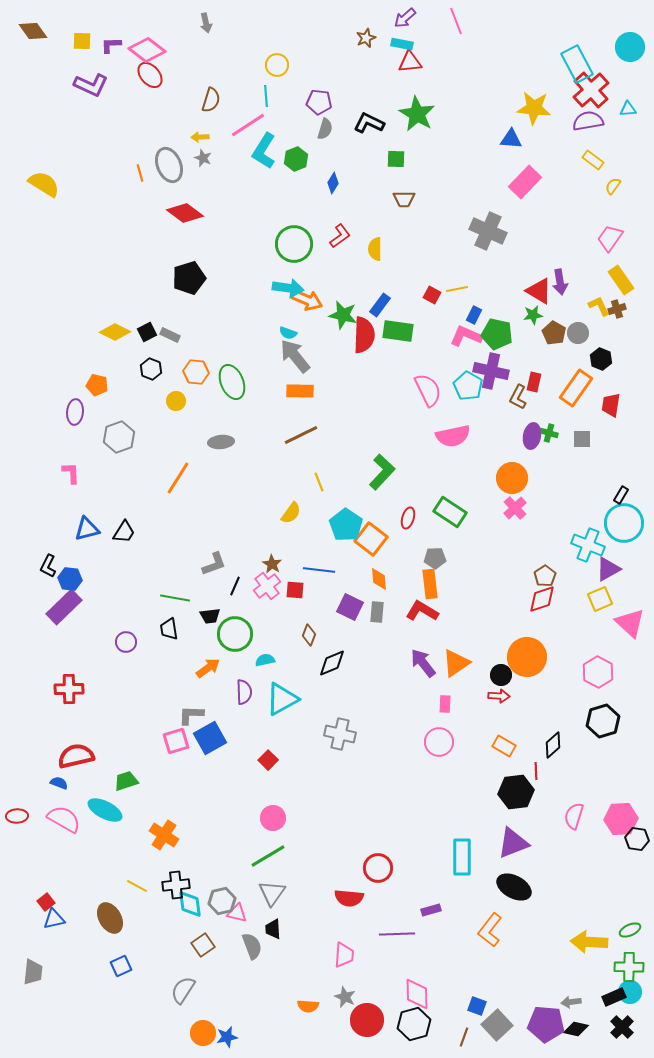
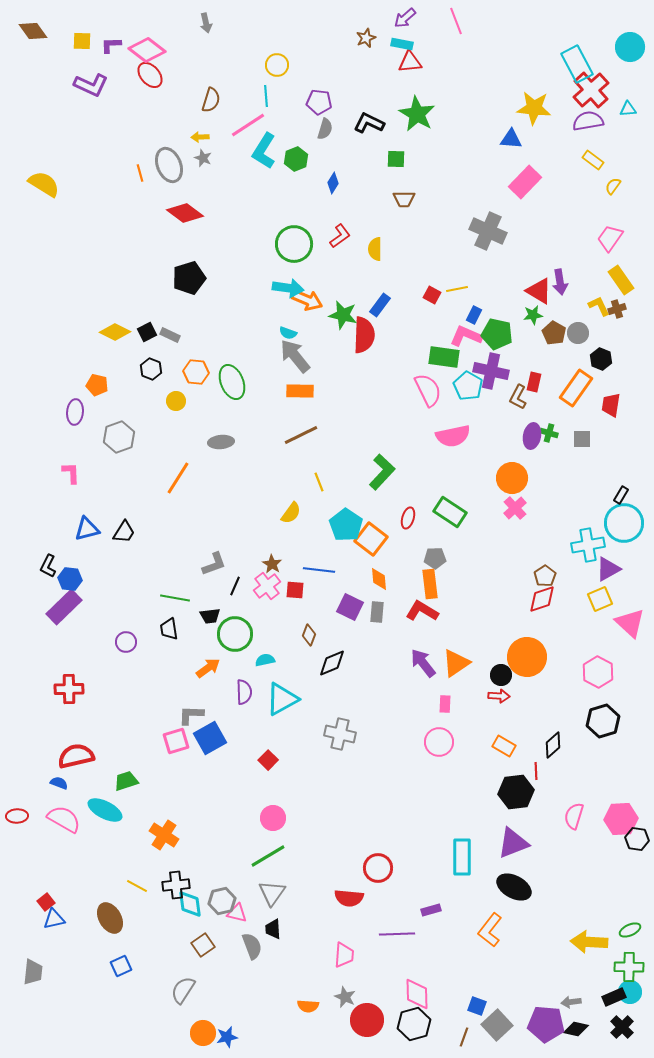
green rectangle at (398, 331): moved 46 px right, 26 px down
cyan cross at (588, 545): rotated 32 degrees counterclockwise
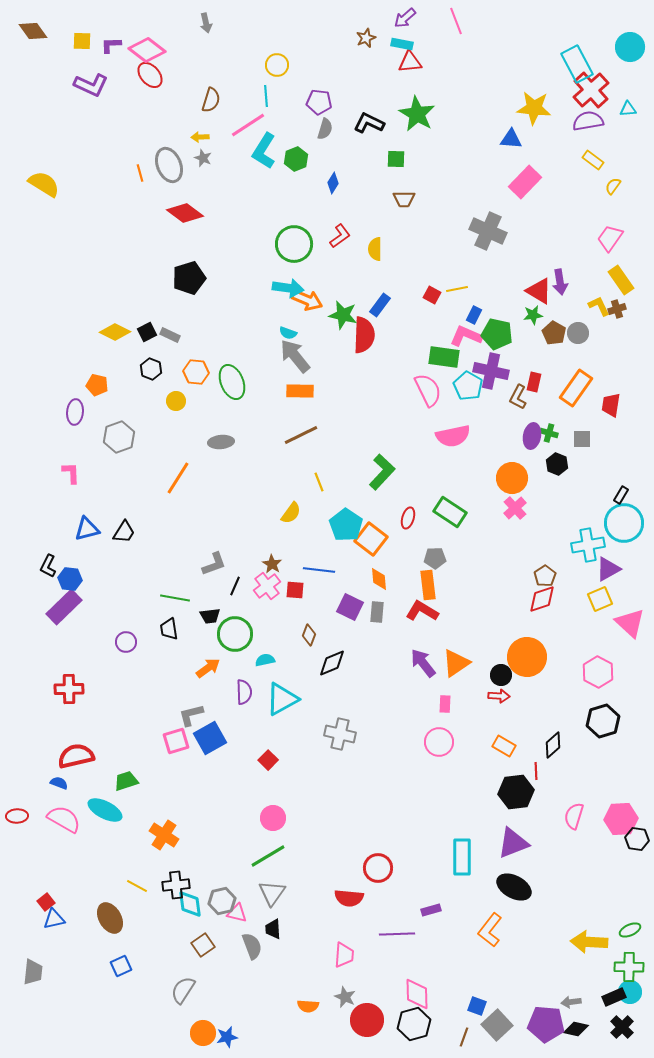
black hexagon at (601, 359): moved 44 px left, 105 px down
orange rectangle at (430, 584): moved 2 px left, 1 px down
gray L-shape at (191, 715): rotated 16 degrees counterclockwise
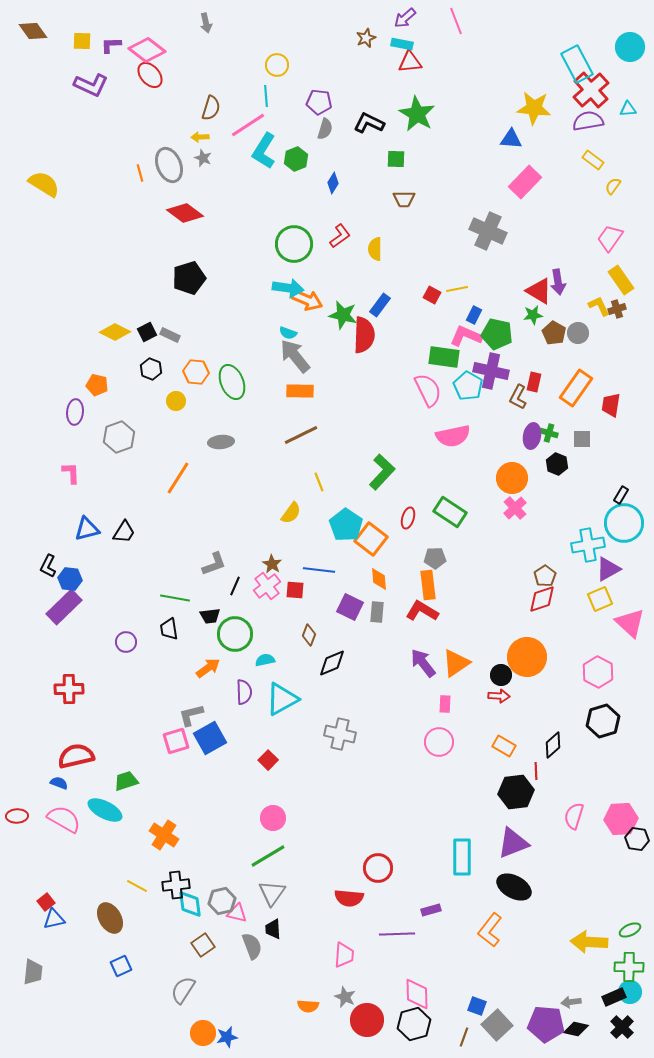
brown semicircle at (211, 100): moved 8 px down
purple arrow at (560, 282): moved 2 px left
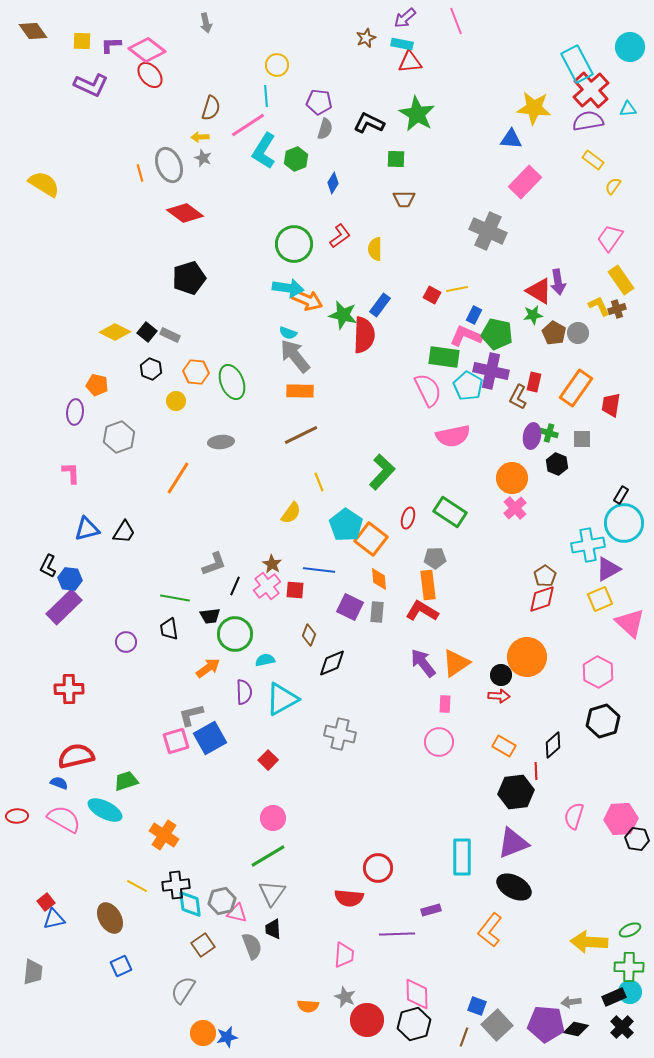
black square at (147, 332): rotated 24 degrees counterclockwise
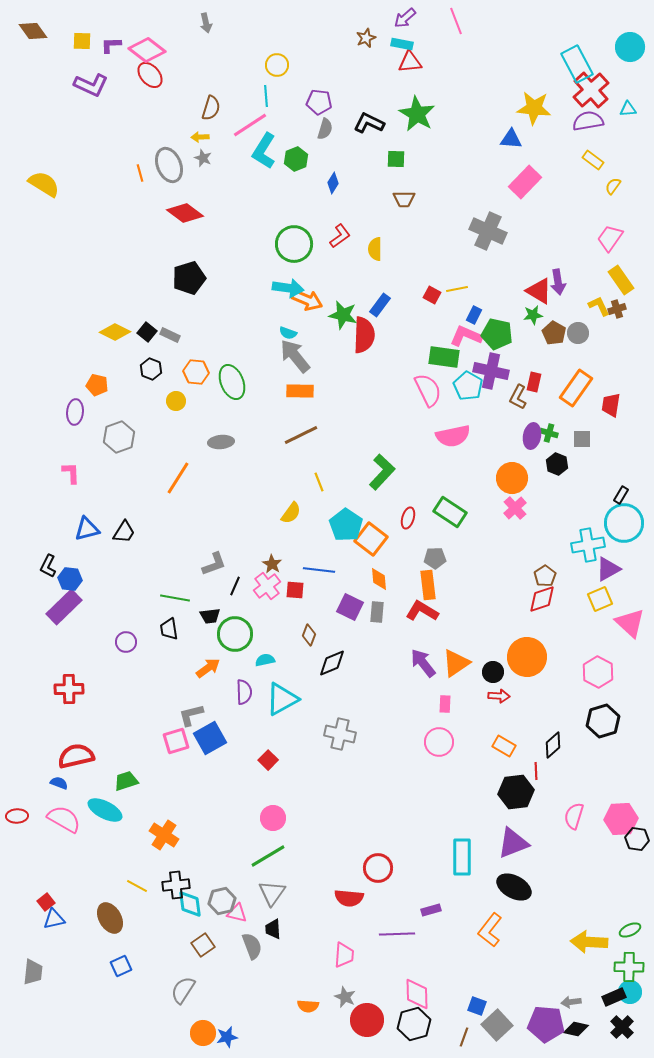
pink line at (248, 125): moved 2 px right
black circle at (501, 675): moved 8 px left, 3 px up
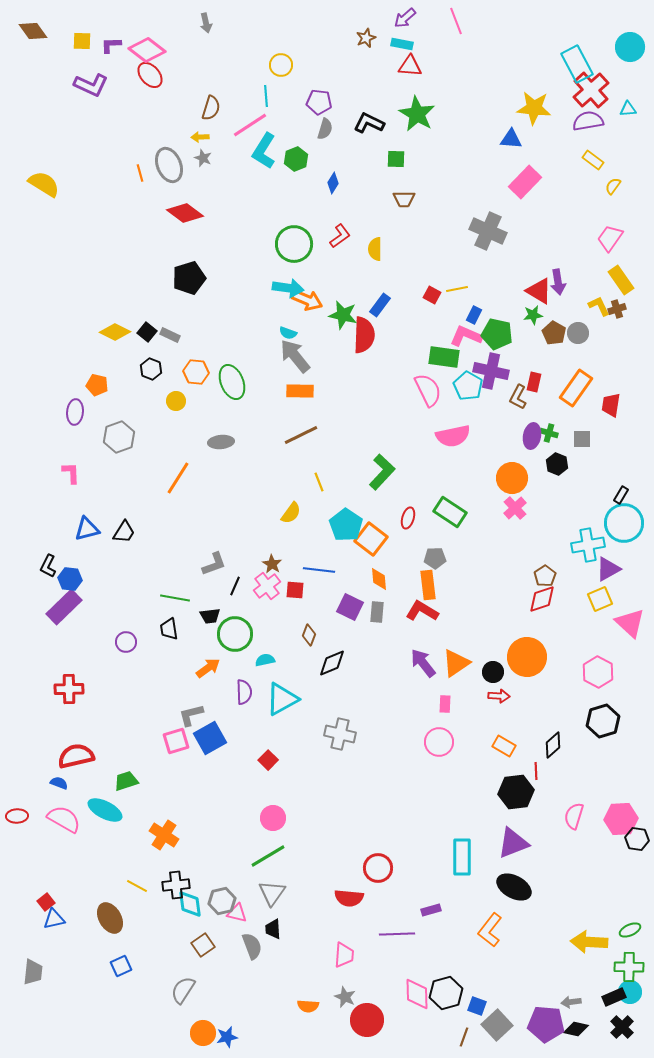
red triangle at (410, 62): moved 4 px down; rotated 10 degrees clockwise
yellow circle at (277, 65): moved 4 px right
black hexagon at (414, 1024): moved 32 px right, 31 px up
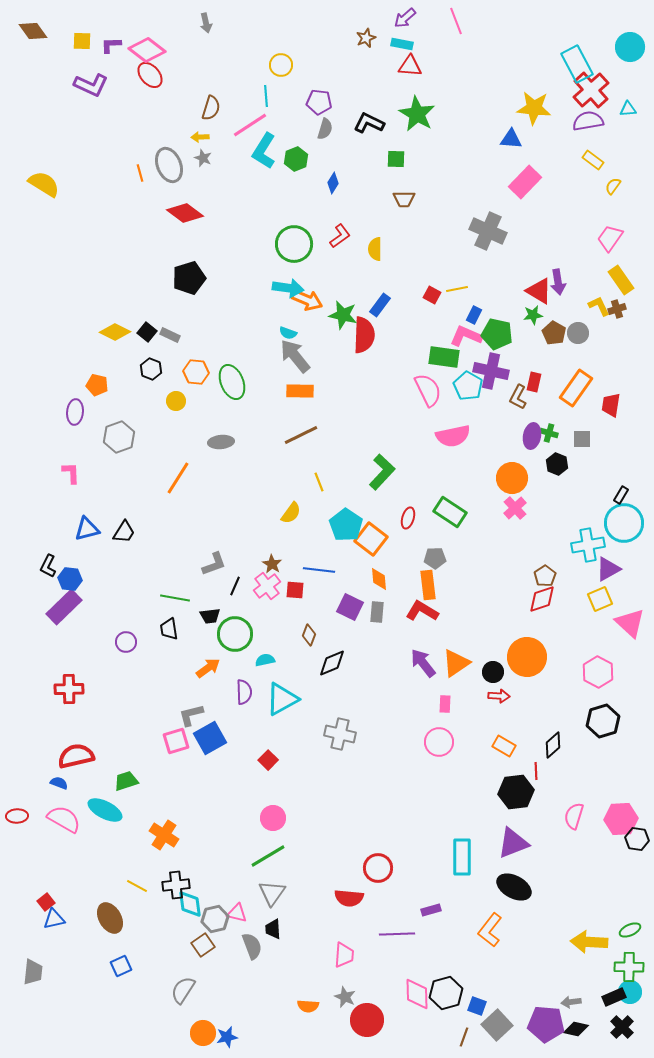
gray hexagon at (222, 901): moved 7 px left, 18 px down
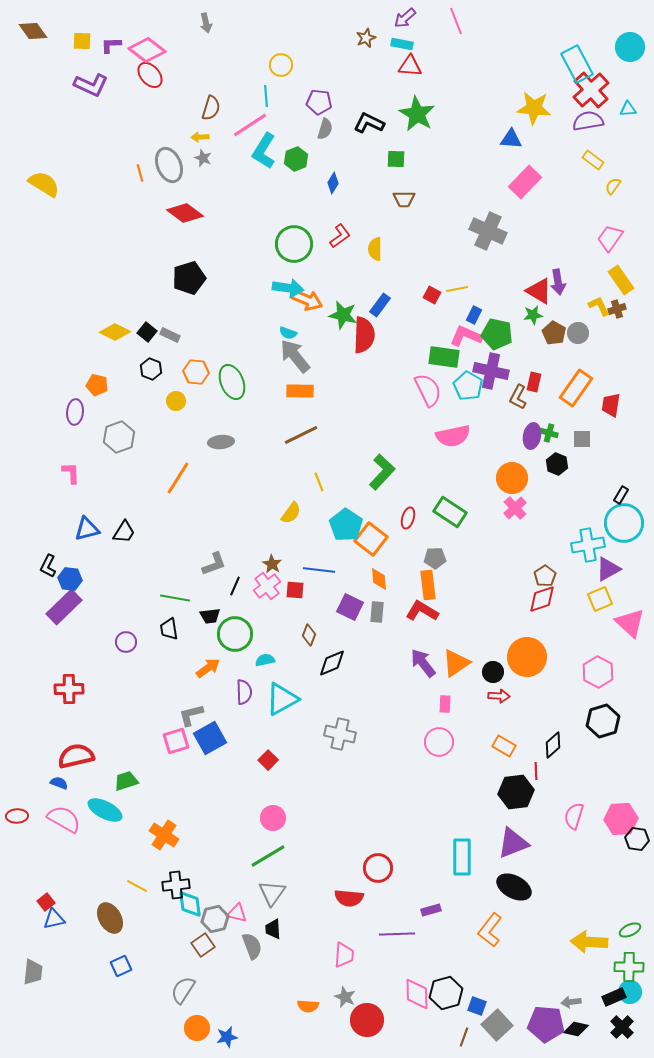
orange circle at (203, 1033): moved 6 px left, 5 px up
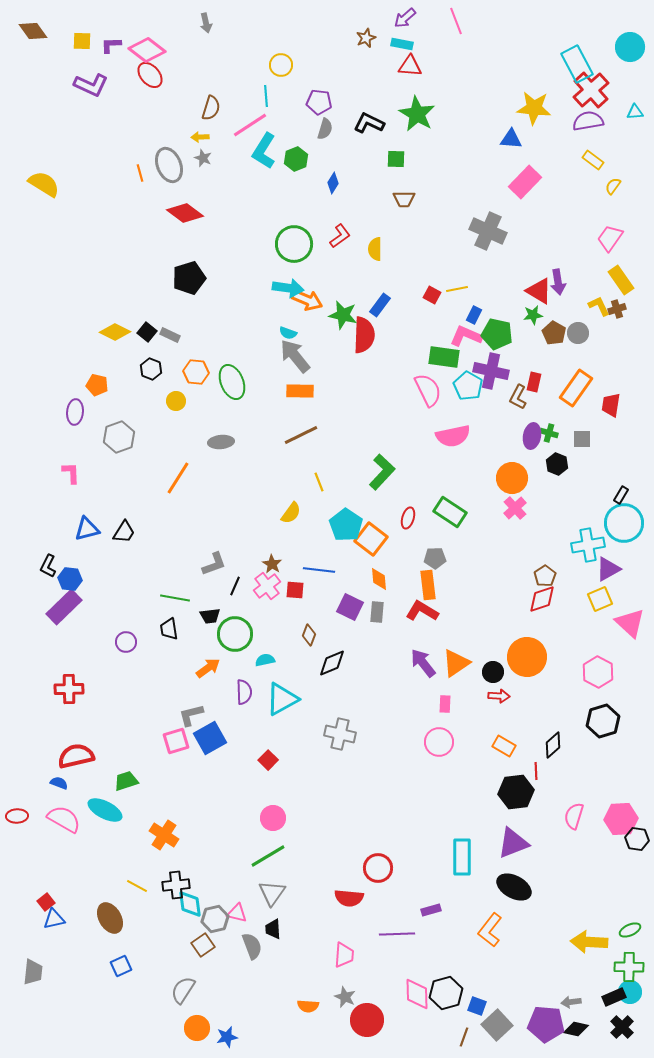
cyan triangle at (628, 109): moved 7 px right, 3 px down
